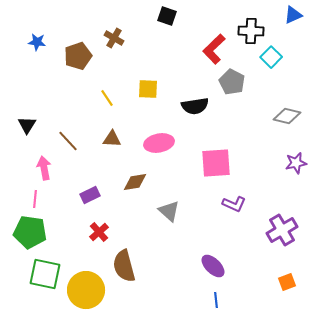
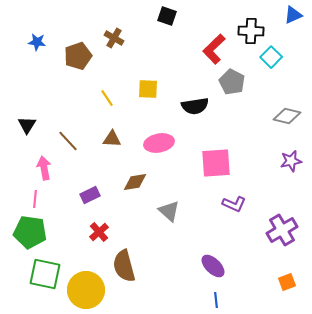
purple star: moved 5 px left, 2 px up
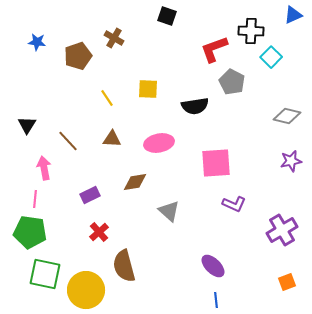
red L-shape: rotated 24 degrees clockwise
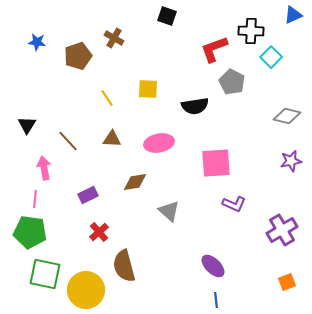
purple rectangle: moved 2 px left
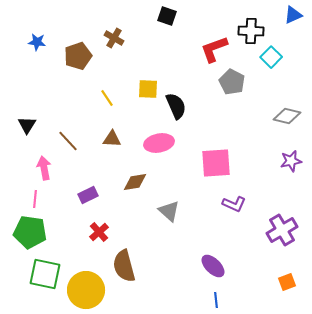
black semicircle: moved 19 px left; rotated 104 degrees counterclockwise
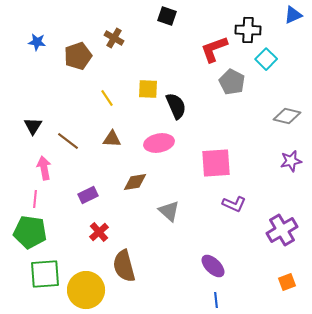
black cross: moved 3 px left, 1 px up
cyan square: moved 5 px left, 2 px down
black triangle: moved 6 px right, 1 px down
brown line: rotated 10 degrees counterclockwise
green square: rotated 16 degrees counterclockwise
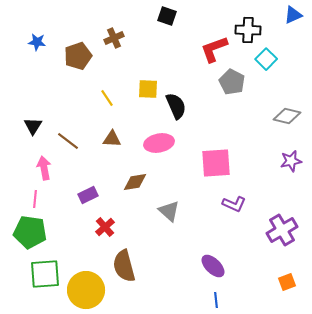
brown cross: rotated 36 degrees clockwise
red cross: moved 6 px right, 5 px up
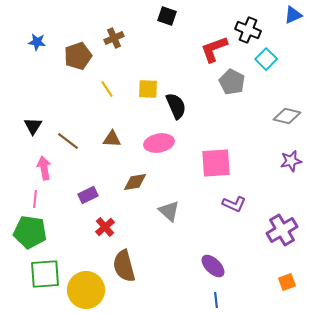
black cross: rotated 20 degrees clockwise
yellow line: moved 9 px up
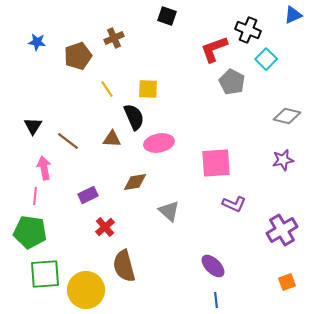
black semicircle: moved 42 px left, 11 px down
purple star: moved 8 px left, 1 px up
pink line: moved 3 px up
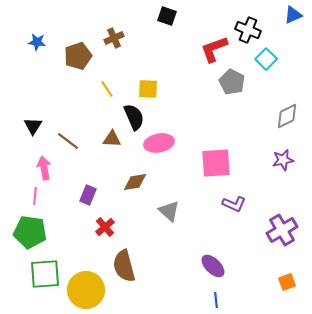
gray diamond: rotated 40 degrees counterclockwise
purple rectangle: rotated 42 degrees counterclockwise
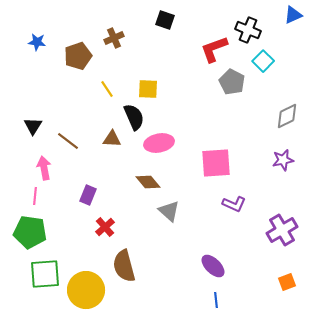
black square: moved 2 px left, 4 px down
cyan square: moved 3 px left, 2 px down
brown diamond: moved 13 px right; rotated 60 degrees clockwise
